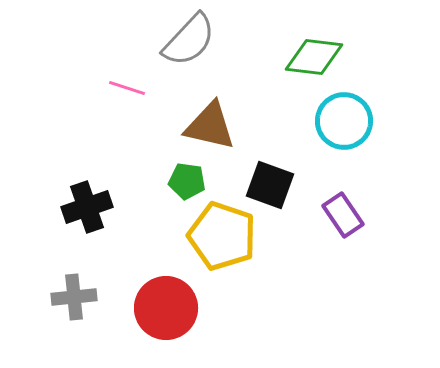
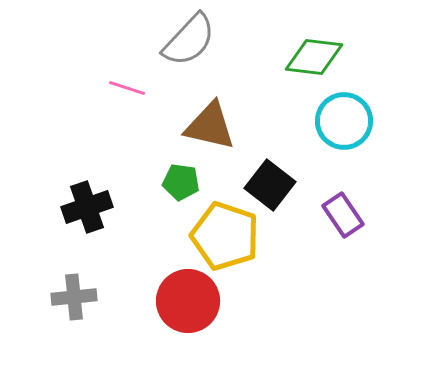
green pentagon: moved 6 px left, 1 px down
black square: rotated 18 degrees clockwise
yellow pentagon: moved 3 px right
red circle: moved 22 px right, 7 px up
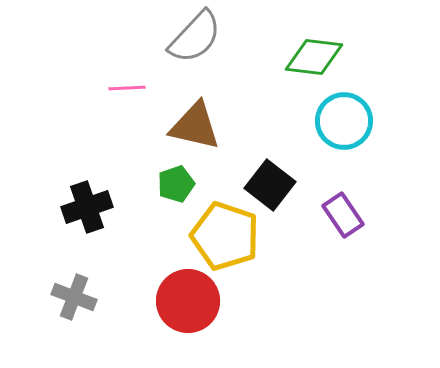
gray semicircle: moved 6 px right, 3 px up
pink line: rotated 21 degrees counterclockwise
brown triangle: moved 15 px left
green pentagon: moved 5 px left, 2 px down; rotated 27 degrees counterclockwise
gray cross: rotated 27 degrees clockwise
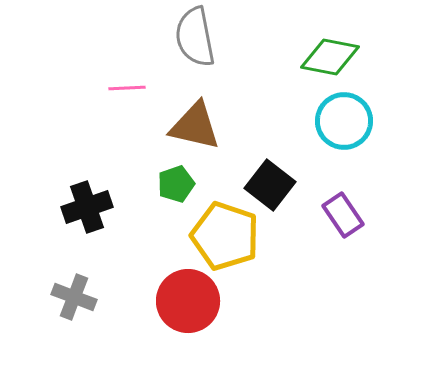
gray semicircle: rotated 126 degrees clockwise
green diamond: moved 16 px right; rotated 4 degrees clockwise
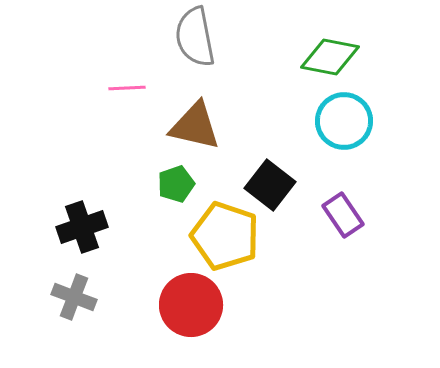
black cross: moved 5 px left, 20 px down
red circle: moved 3 px right, 4 px down
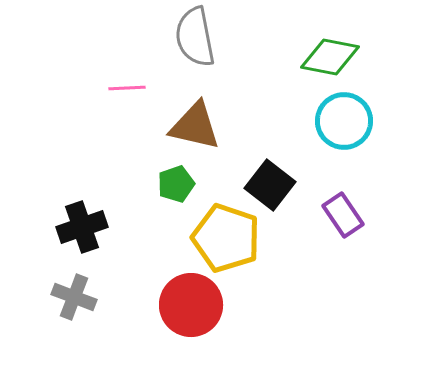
yellow pentagon: moved 1 px right, 2 px down
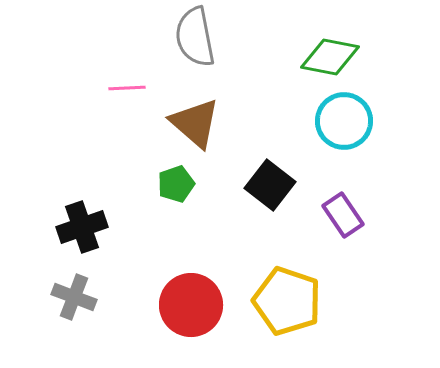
brown triangle: moved 3 px up; rotated 28 degrees clockwise
yellow pentagon: moved 61 px right, 63 px down
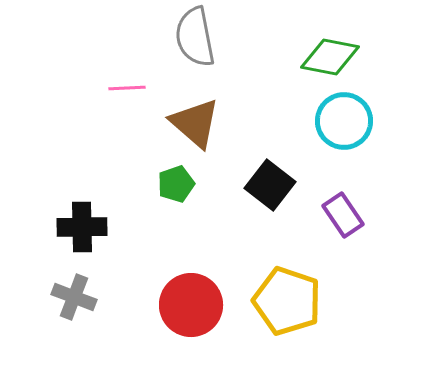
black cross: rotated 18 degrees clockwise
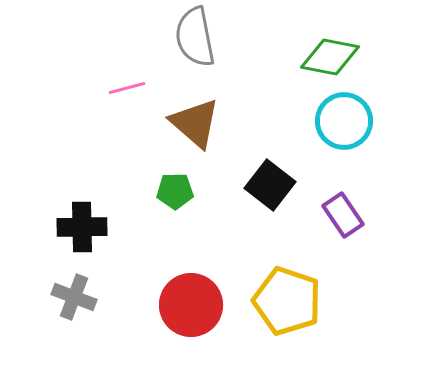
pink line: rotated 12 degrees counterclockwise
green pentagon: moved 1 px left, 7 px down; rotated 18 degrees clockwise
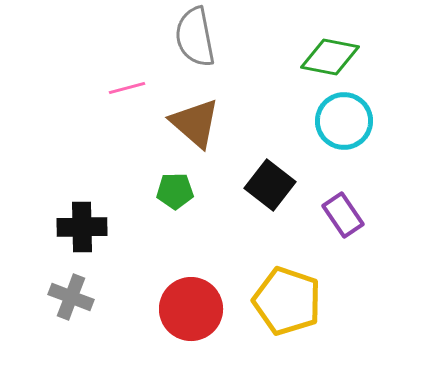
gray cross: moved 3 px left
red circle: moved 4 px down
